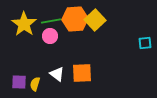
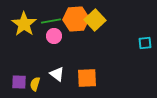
orange hexagon: moved 1 px right
pink circle: moved 4 px right
orange square: moved 5 px right, 5 px down
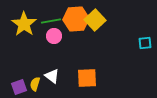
white triangle: moved 5 px left, 2 px down
purple square: moved 5 px down; rotated 21 degrees counterclockwise
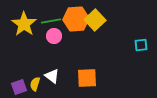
cyan square: moved 4 px left, 2 px down
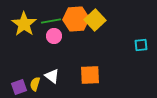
orange square: moved 3 px right, 3 px up
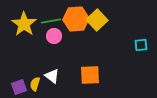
yellow square: moved 2 px right
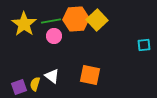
cyan square: moved 3 px right
orange square: rotated 15 degrees clockwise
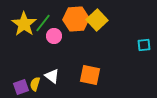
green line: moved 8 px left, 2 px down; rotated 42 degrees counterclockwise
purple square: moved 2 px right
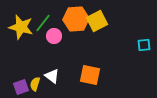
yellow square: moved 1 px down; rotated 15 degrees clockwise
yellow star: moved 3 px left, 3 px down; rotated 20 degrees counterclockwise
